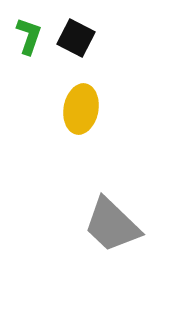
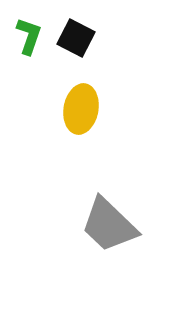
gray trapezoid: moved 3 px left
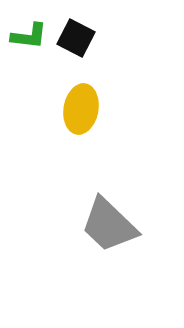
green L-shape: rotated 78 degrees clockwise
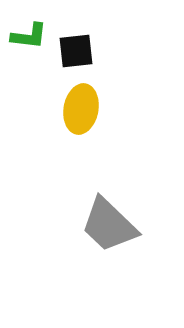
black square: moved 13 px down; rotated 33 degrees counterclockwise
